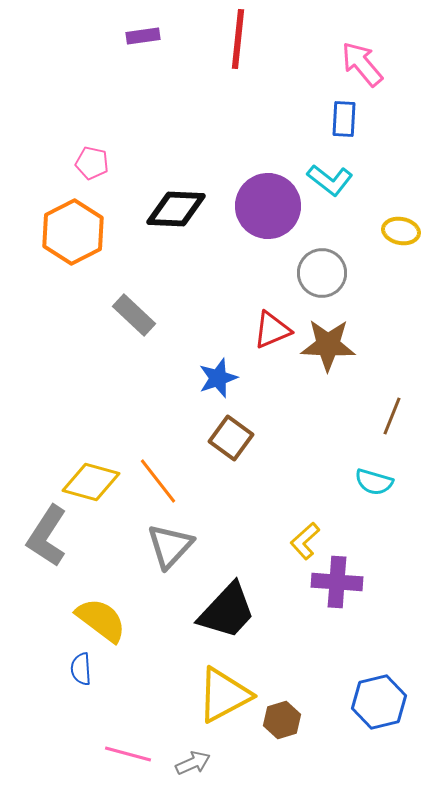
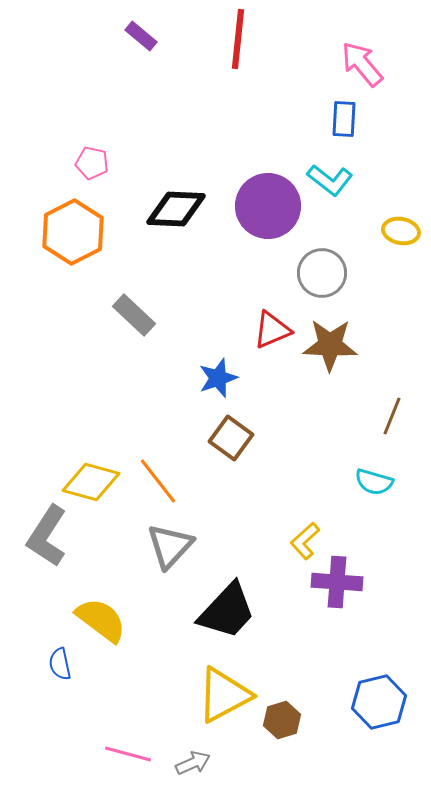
purple rectangle: moved 2 px left; rotated 48 degrees clockwise
brown star: moved 2 px right
blue semicircle: moved 21 px left, 5 px up; rotated 8 degrees counterclockwise
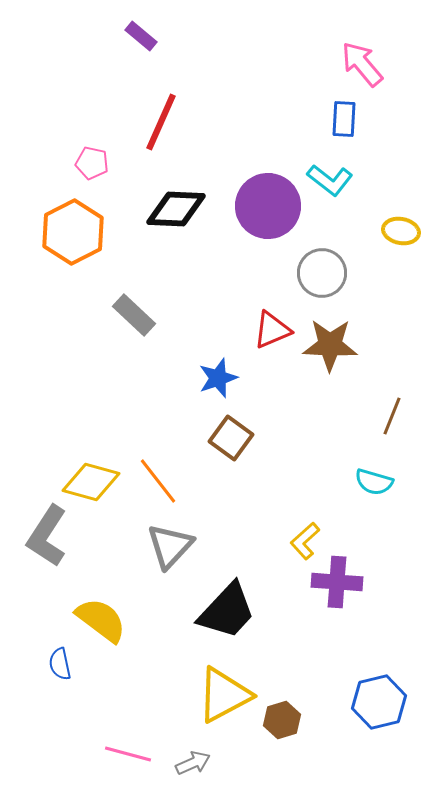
red line: moved 77 px left, 83 px down; rotated 18 degrees clockwise
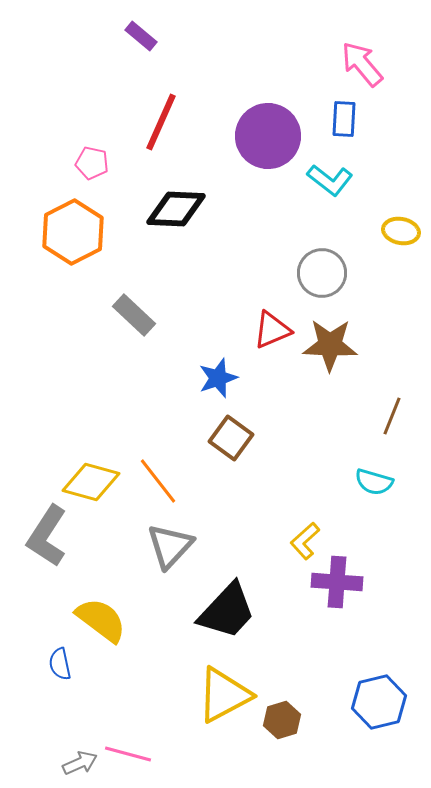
purple circle: moved 70 px up
gray arrow: moved 113 px left
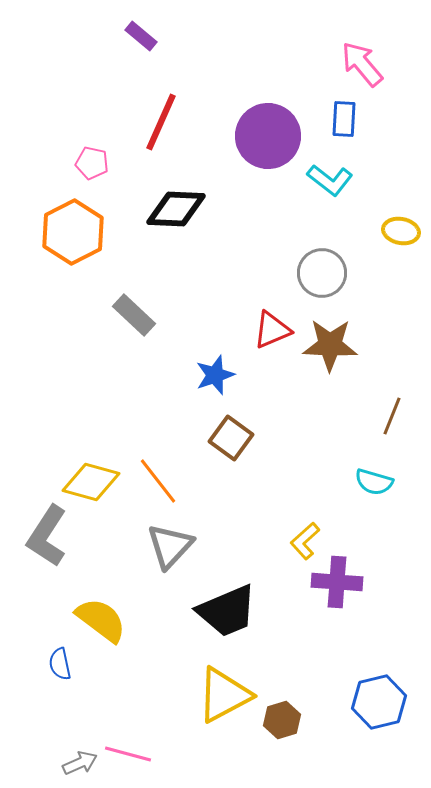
blue star: moved 3 px left, 3 px up
black trapezoid: rotated 24 degrees clockwise
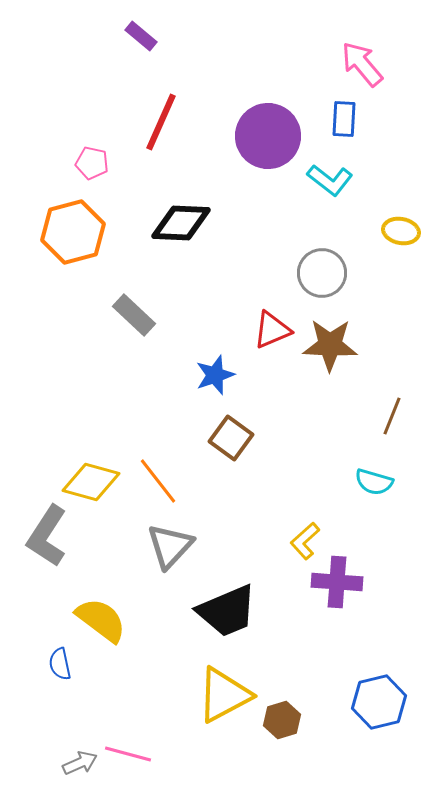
black diamond: moved 5 px right, 14 px down
orange hexagon: rotated 12 degrees clockwise
